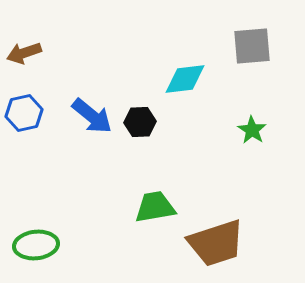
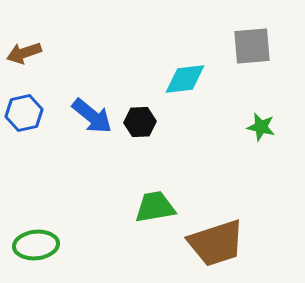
green star: moved 9 px right, 3 px up; rotated 20 degrees counterclockwise
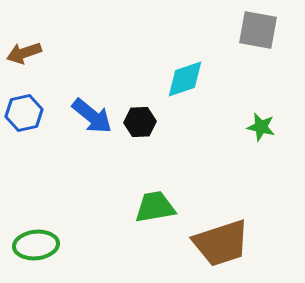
gray square: moved 6 px right, 16 px up; rotated 15 degrees clockwise
cyan diamond: rotated 12 degrees counterclockwise
brown trapezoid: moved 5 px right
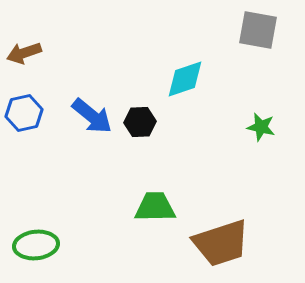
green trapezoid: rotated 9 degrees clockwise
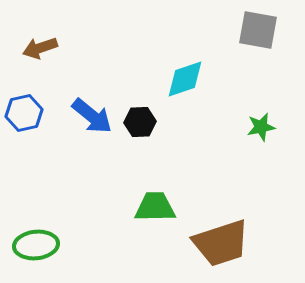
brown arrow: moved 16 px right, 5 px up
green star: rotated 24 degrees counterclockwise
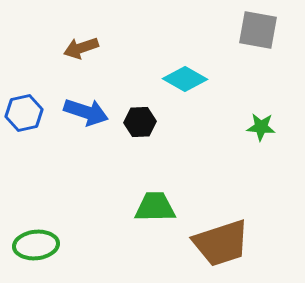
brown arrow: moved 41 px right
cyan diamond: rotated 48 degrees clockwise
blue arrow: moved 6 px left, 4 px up; rotated 21 degrees counterclockwise
green star: rotated 16 degrees clockwise
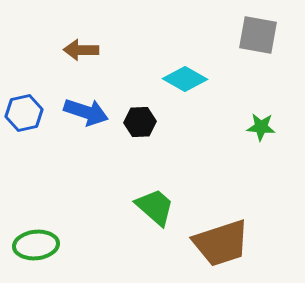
gray square: moved 5 px down
brown arrow: moved 2 px down; rotated 20 degrees clockwise
green trapezoid: rotated 42 degrees clockwise
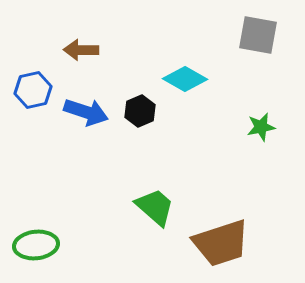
blue hexagon: moved 9 px right, 23 px up
black hexagon: moved 11 px up; rotated 20 degrees counterclockwise
green star: rotated 16 degrees counterclockwise
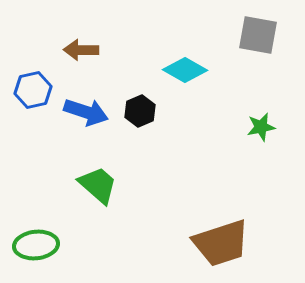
cyan diamond: moved 9 px up
green trapezoid: moved 57 px left, 22 px up
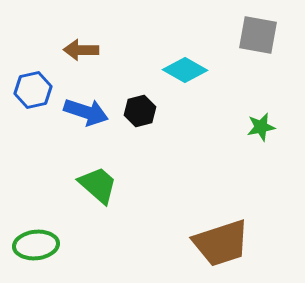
black hexagon: rotated 8 degrees clockwise
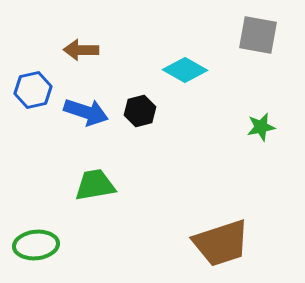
green trapezoid: moved 3 px left; rotated 51 degrees counterclockwise
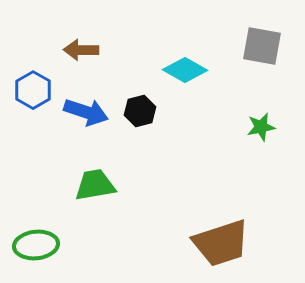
gray square: moved 4 px right, 11 px down
blue hexagon: rotated 18 degrees counterclockwise
